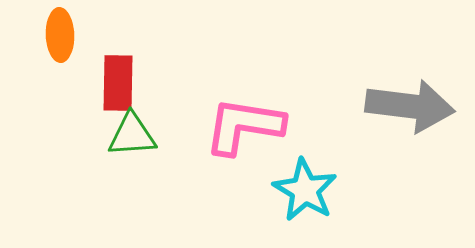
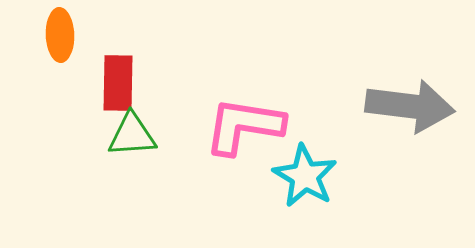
cyan star: moved 14 px up
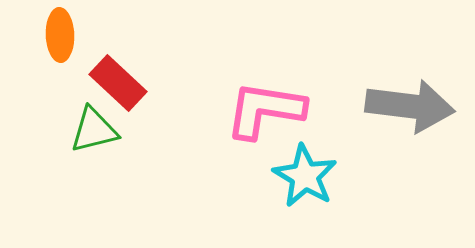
red rectangle: rotated 48 degrees counterclockwise
pink L-shape: moved 21 px right, 16 px up
green triangle: moved 38 px left, 5 px up; rotated 10 degrees counterclockwise
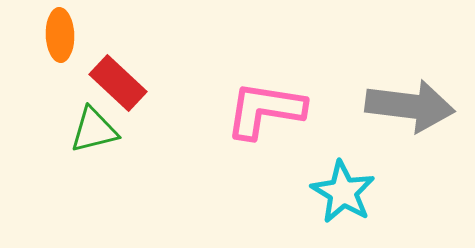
cyan star: moved 38 px right, 16 px down
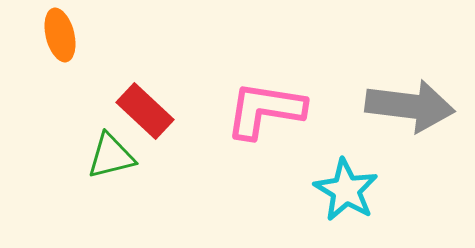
orange ellipse: rotated 12 degrees counterclockwise
red rectangle: moved 27 px right, 28 px down
green triangle: moved 17 px right, 26 px down
cyan star: moved 3 px right, 2 px up
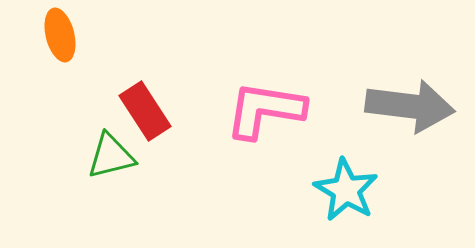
red rectangle: rotated 14 degrees clockwise
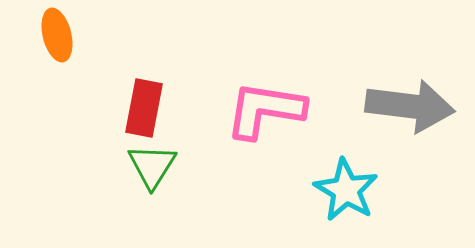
orange ellipse: moved 3 px left
red rectangle: moved 1 px left, 3 px up; rotated 44 degrees clockwise
green triangle: moved 41 px right, 10 px down; rotated 44 degrees counterclockwise
